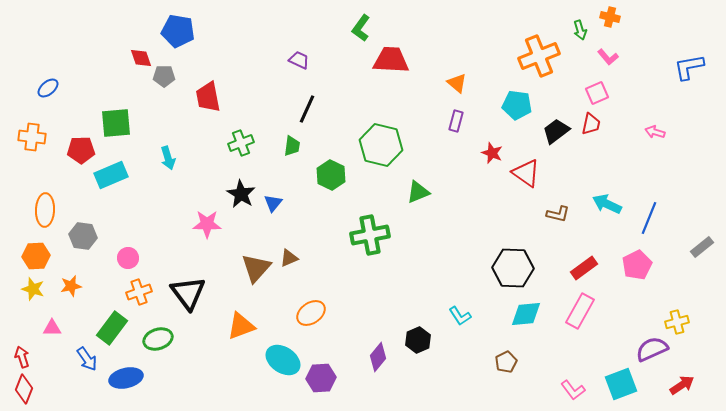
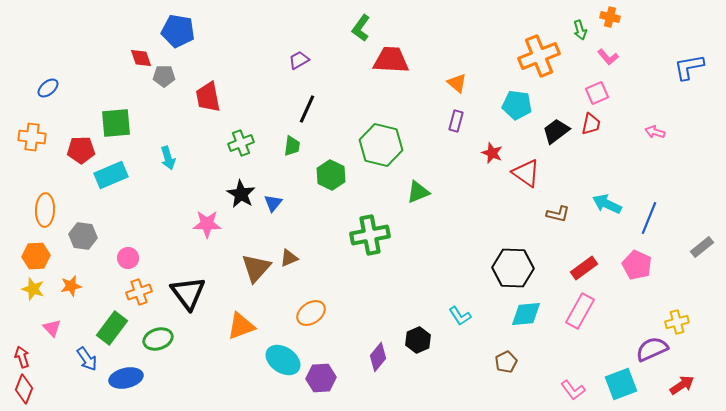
purple trapezoid at (299, 60): rotated 55 degrees counterclockwise
pink pentagon at (637, 265): rotated 20 degrees counterclockwise
pink triangle at (52, 328): rotated 48 degrees clockwise
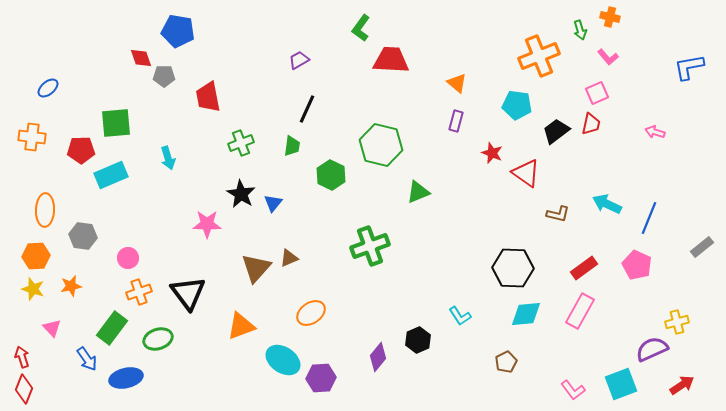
green cross at (370, 235): moved 11 px down; rotated 9 degrees counterclockwise
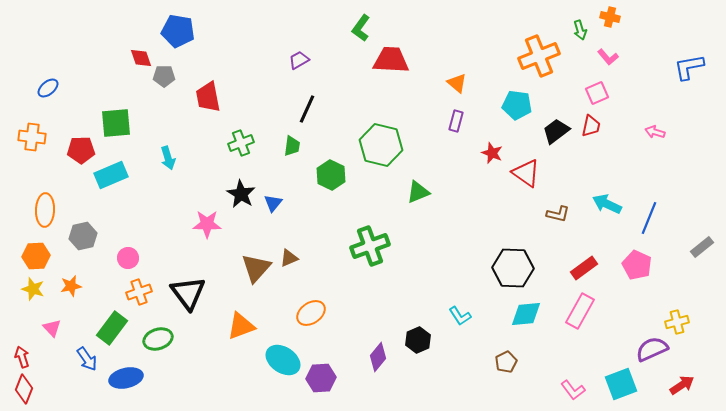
red trapezoid at (591, 124): moved 2 px down
gray hexagon at (83, 236): rotated 20 degrees counterclockwise
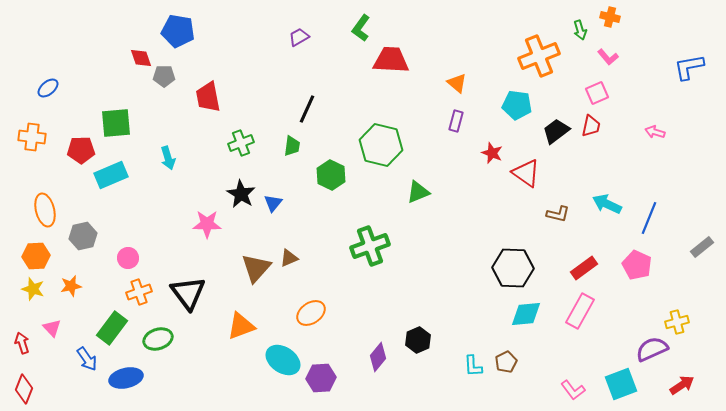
purple trapezoid at (299, 60): moved 23 px up
orange ellipse at (45, 210): rotated 16 degrees counterclockwise
cyan L-shape at (460, 316): moved 13 px right, 50 px down; rotated 30 degrees clockwise
red arrow at (22, 357): moved 14 px up
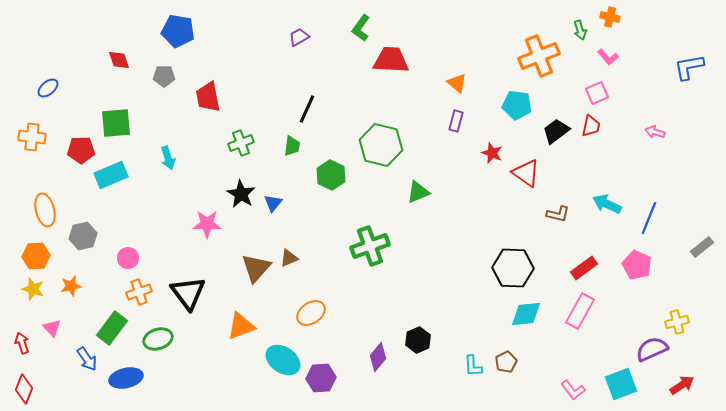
red diamond at (141, 58): moved 22 px left, 2 px down
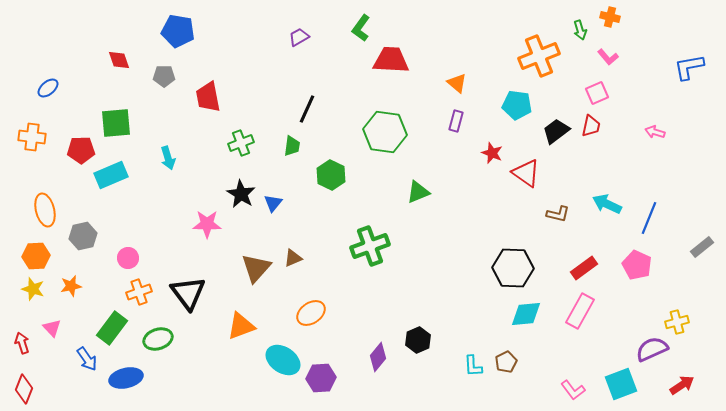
green hexagon at (381, 145): moved 4 px right, 13 px up; rotated 6 degrees counterclockwise
brown triangle at (289, 258): moved 4 px right
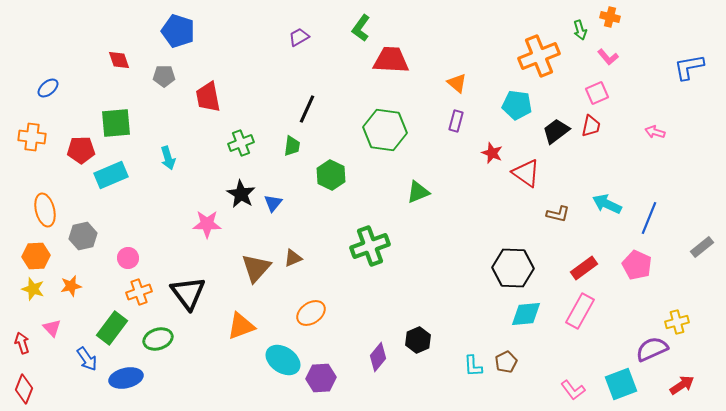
blue pentagon at (178, 31): rotated 8 degrees clockwise
green hexagon at (385, 132): moved 2 px up
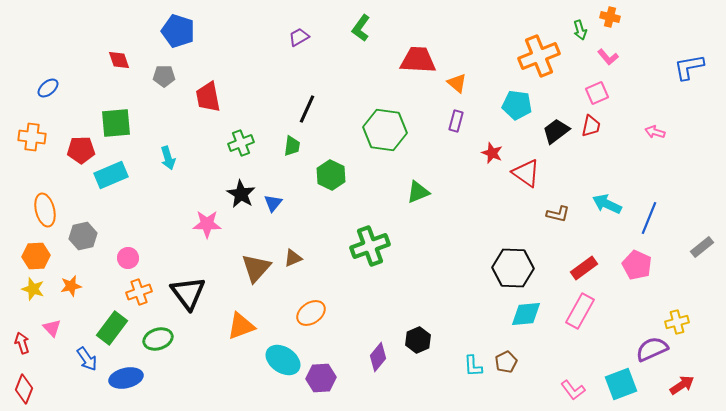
red trapezoid at (391, 60): moved 27 px right
